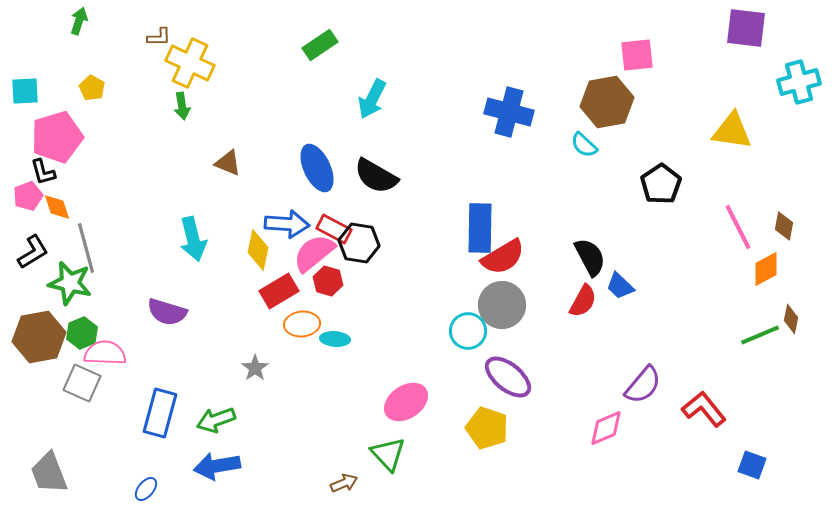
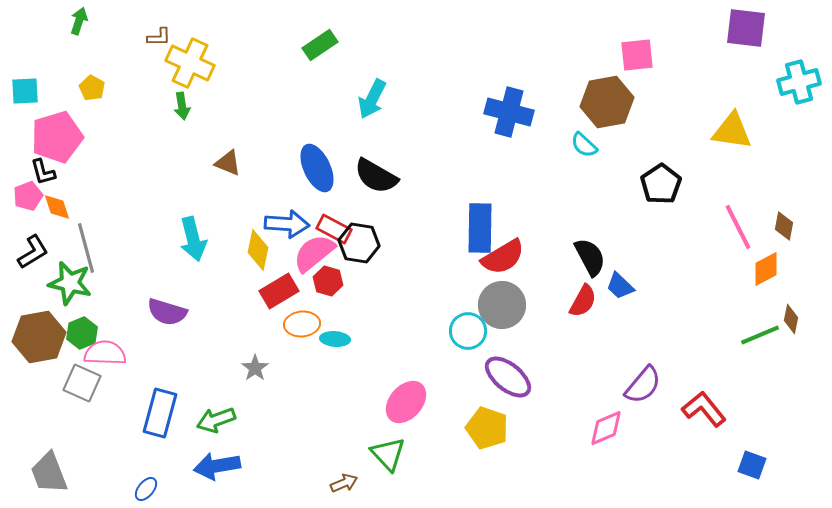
pink ellipse at (406, 402): rotated 15 degrees counterclockwise
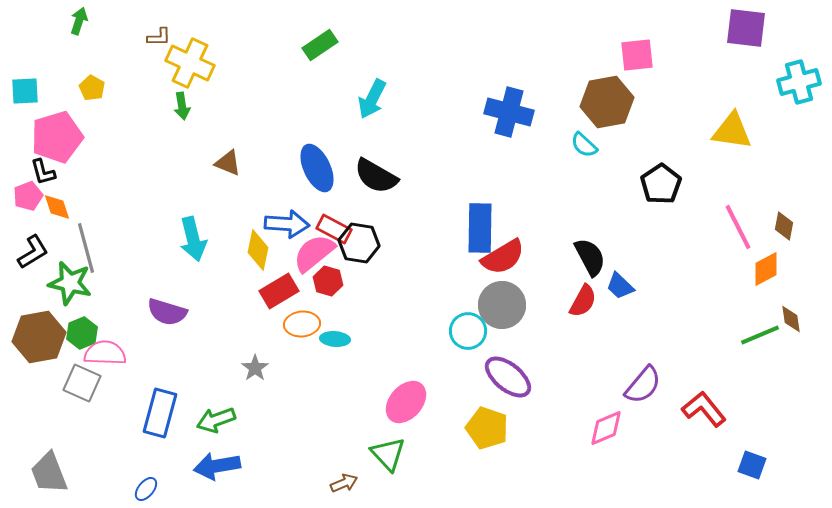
brown diamond at (791, 319): rotated 20 degrees counterclockwise
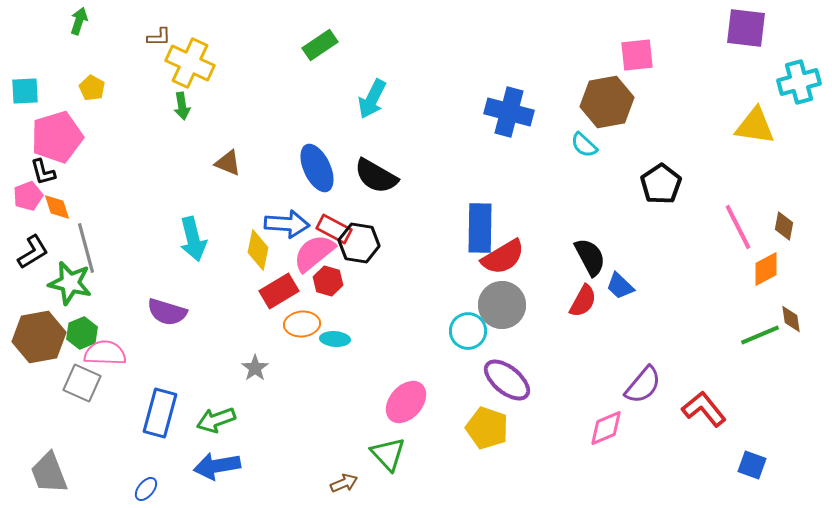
yellow triangle at (732, 131): moved 23 px right, 5 px up
purple ellipse at (508, 377): moved 1 px left, 3 px down
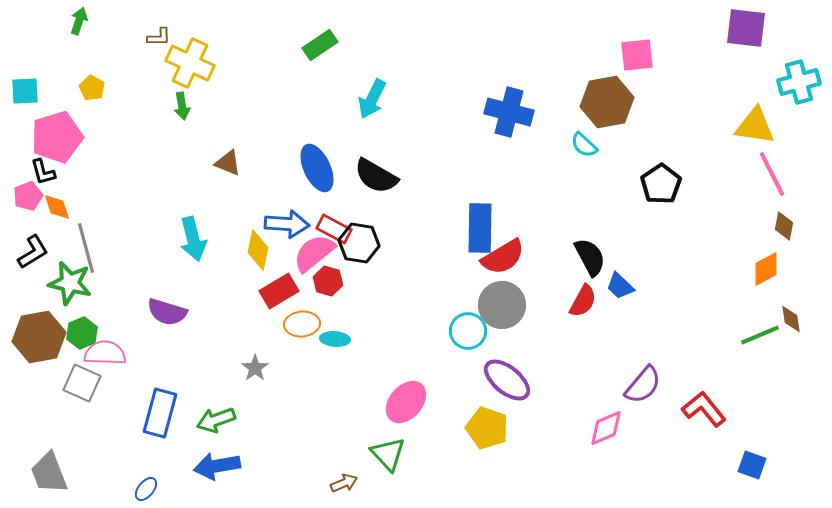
pink line at (738, 227): moved 34 px right, 53 px up
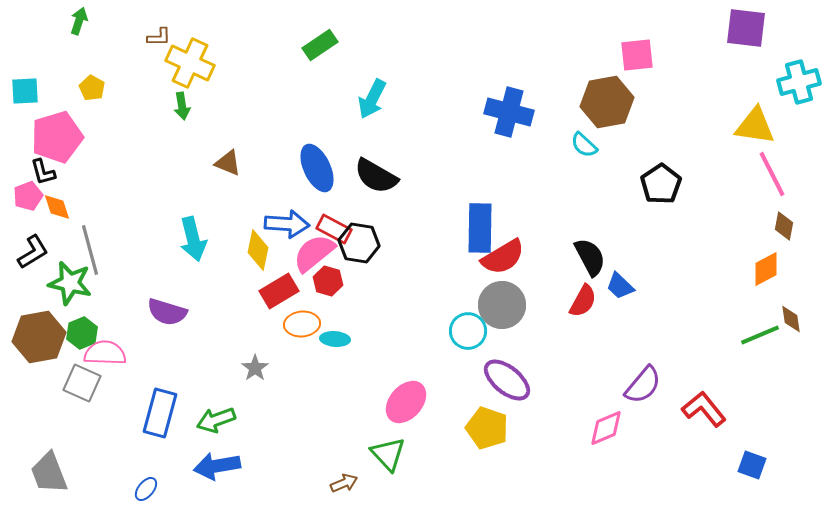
gray line at (86, 248): moved 4 px right, 2 px down
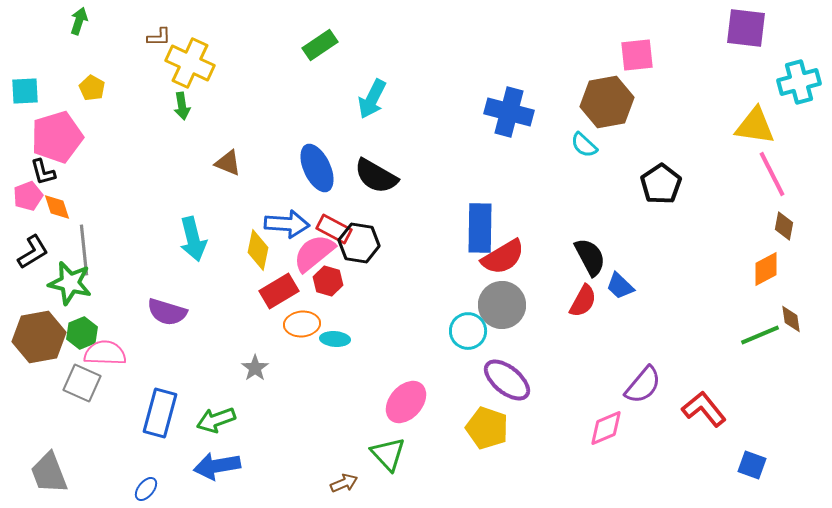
gray line at (90, 250): moved 6 px left; rotated 9 degrees clockwise
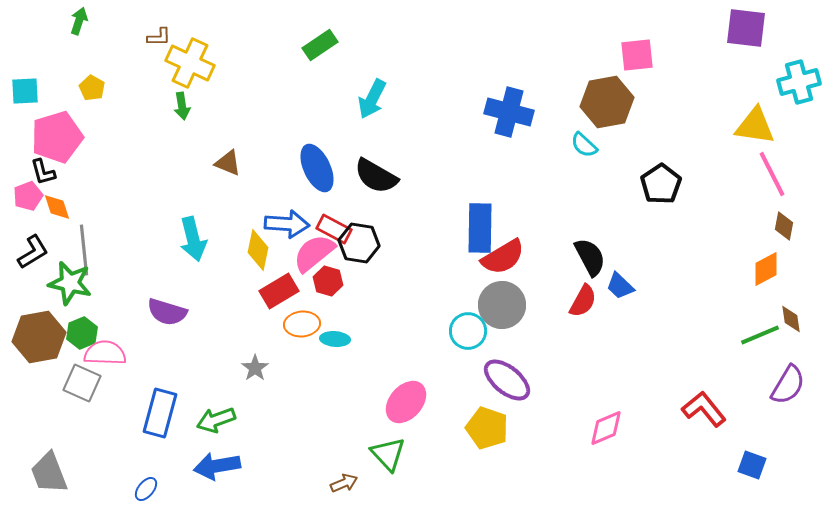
purple semicircle at (643, 385): moved 145 px right; rotated 9 degrees counterclockwise
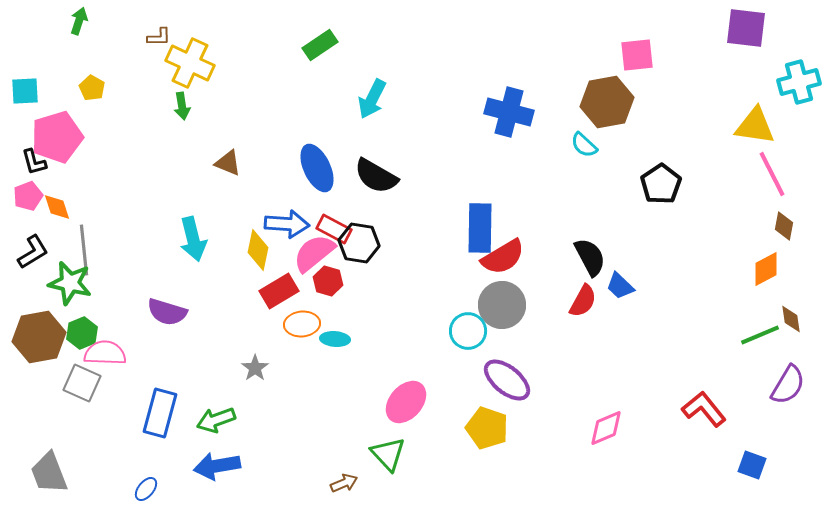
black L-shape at (43, 172): moved 9 px left, 10 px up
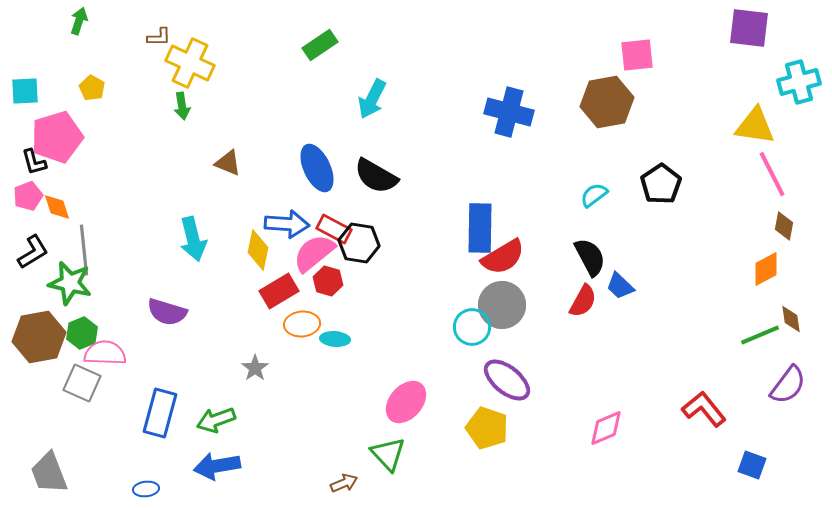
purple square at (746, 28): moved 3 px right
cyan semicircle at (584, 145): moved 10 px right, 50 px down; rotated 100 degrees clockwise
cyan circle at (468, 331): moved 4 px right, 4 px up
purple semicircle at (788, 385): rotated 6 degrees clockwise
blue ellipse at (146, 489): rotated 45 degrees clockwise
